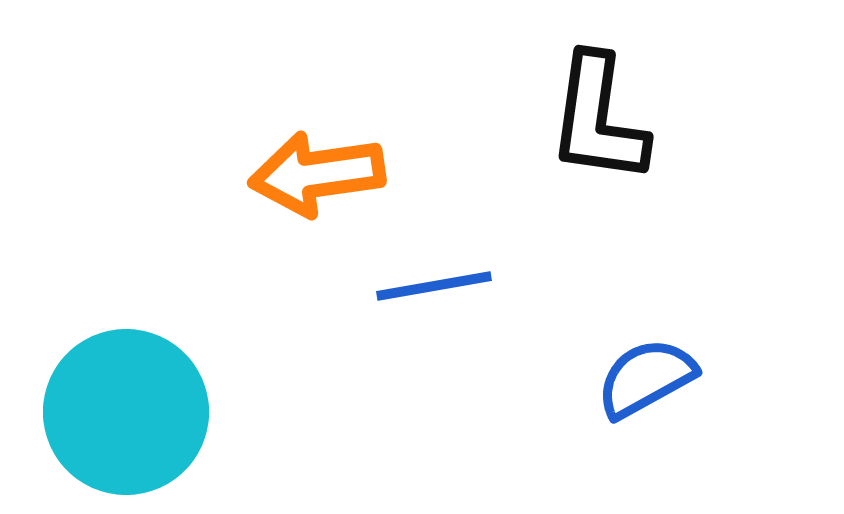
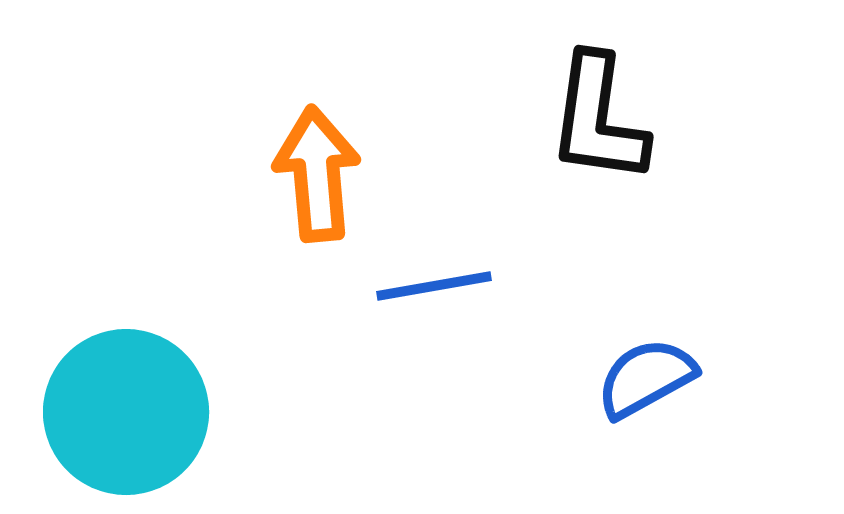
orange arrow: rotated 93 degrees clockwise
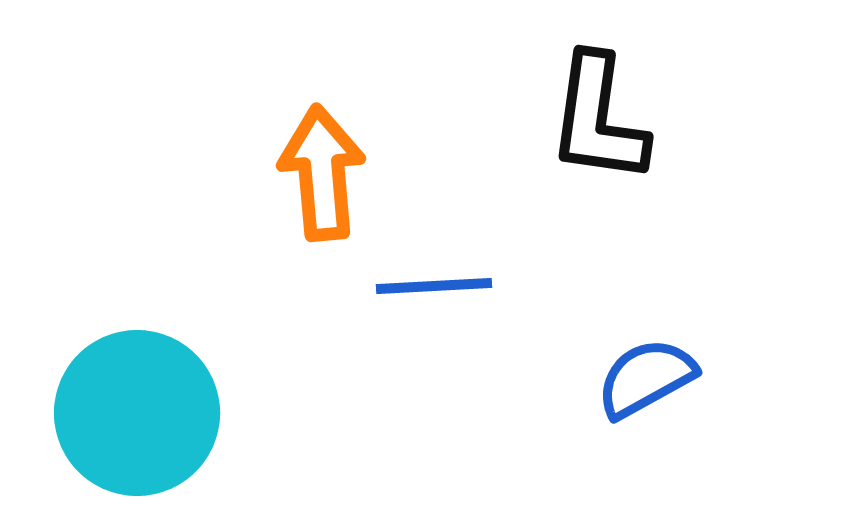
orange arrow: moved 5 px right, 1 px up
blue line: rotated 7 degrees clockwise
cyan circle: moved 11 px right, 1 px down
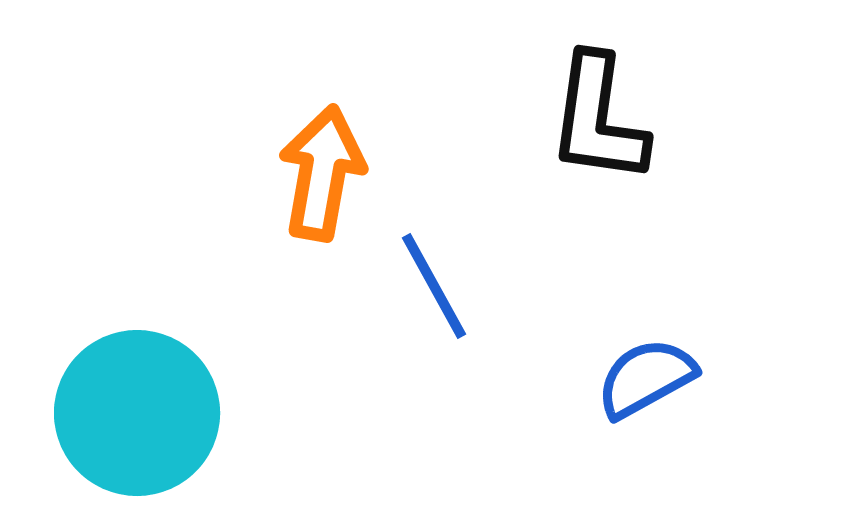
orange arrow: rotated 15 degrees clockwise
blue line: rotated 64 degrees clockwise
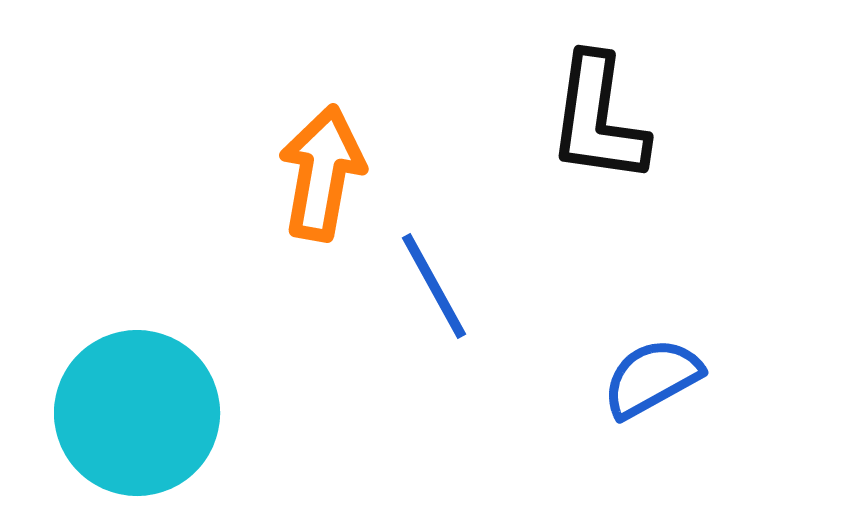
blue semicircle: moved 6 px right
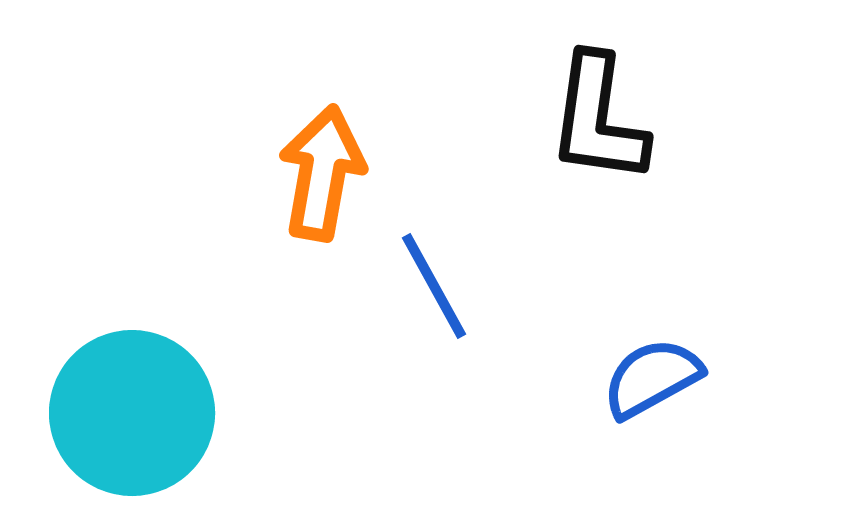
cyan circle: moved 5 px left
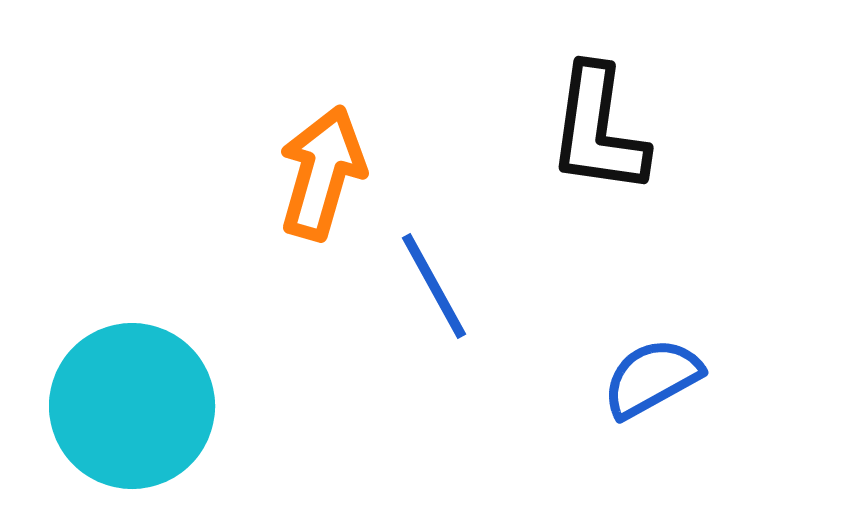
black L-shape: moved 11 px down
orange arrow: rotated 6 degrees clockwise
cyan circle: moved 7 px up
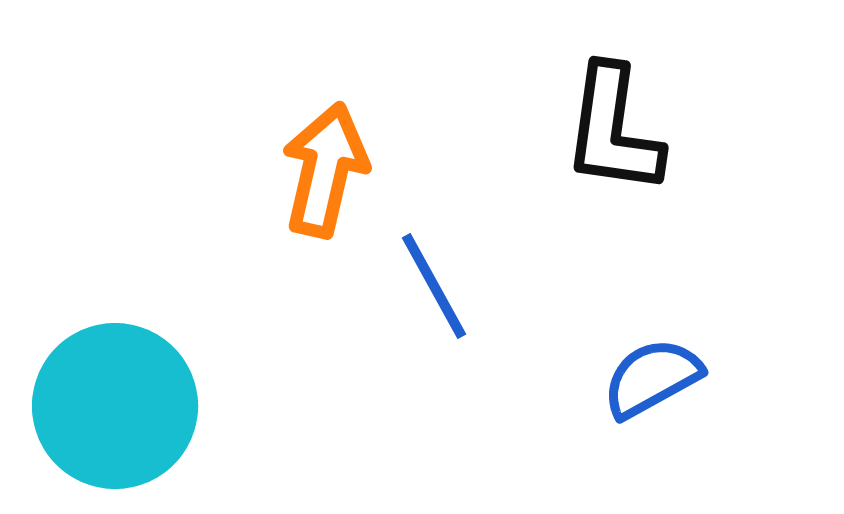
black L-shape: moved 15 px right
orange arrow: moved 3 px right, 3 px up; rotated 3 degrees counterclockwise
cyan circle: moved 17 px left
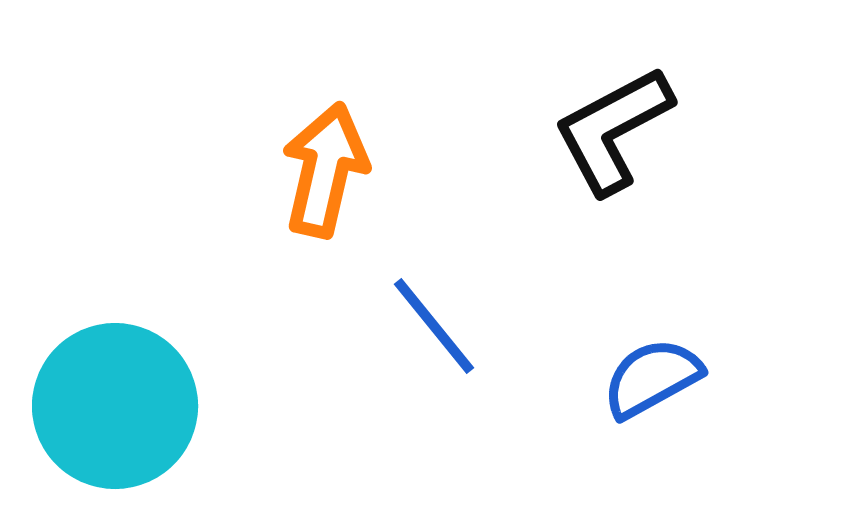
black L-shape: rotated 54 degrees clockwise
blue line: moved 40 px down; rotated 10 degrees counterclockwise
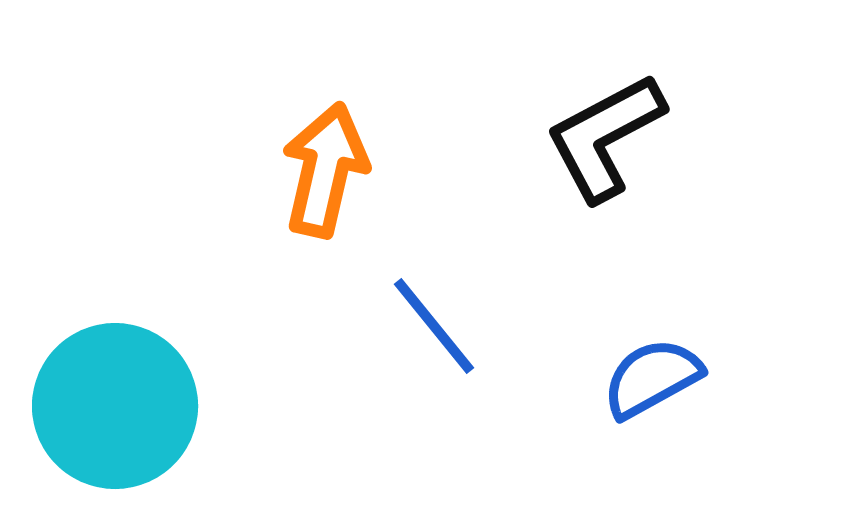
black L-shape: moved 8 px left, 7 px down
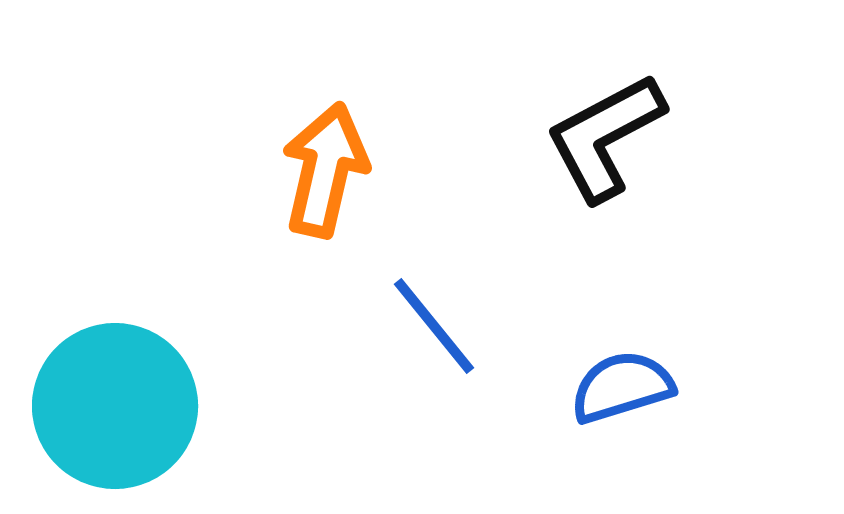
blue semicircle: moved 30 px left, 9 px down; rotated 12 degrees clockwise
